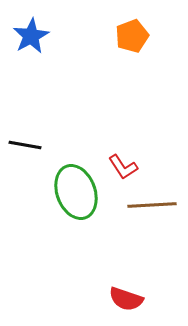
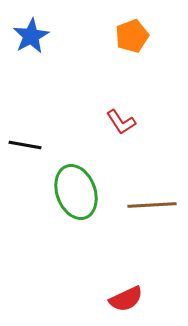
red L-shape: moved 2 px left, 45 px up
red semicircle: rotated 44 degrees counterclockwise
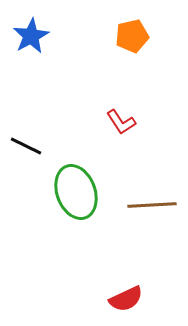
orange pentagon: rotated 8 degrees clockwise
black line: moved 1 px right, 1 px down; rotated 16 degrees clockwise
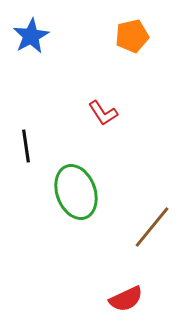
red L-shape: moved 18 px left, 9 px up
black line: rotated 56 degrees clockwise
brown line: moved 22 px down; rotated 48 degrees counterclockwise
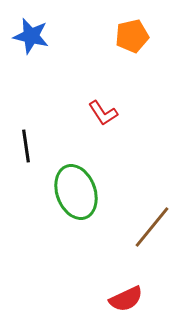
blue star: rotated 30 degrees counterclockwise
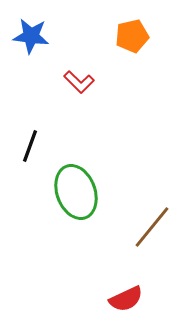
blue star: rotated 6 degrees counterclockwise
red L-shape: moved 24 px left, 31 px up; rotated 12 degrees counterclockwise
black line: moved 4 px right; rotated 28 degrees clockwise
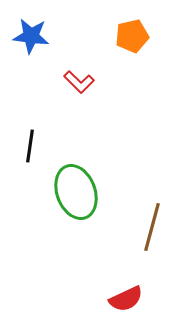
black line: rotated 12 degrees counterclockwise
brown line: rotated 24 degrees counterclockwise
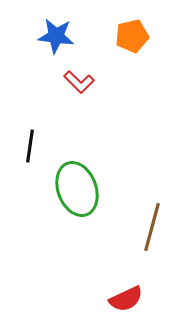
blue star: moved 25 px right
green ellipse: moved 1 px right, 3 px up
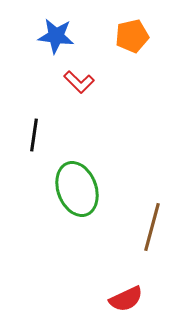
black line: moved 4 px right, 11 px up
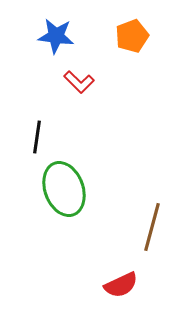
orange pentagon: rotated 8 degrees counterclockwise
black line: moved 3 px right, 2 px down
green ellipse: moved 13 px left
red semicircle: moved 5 px left, 14 px up
